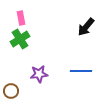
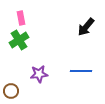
green cross: moved 1 px left, 1 px down
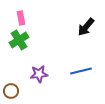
blue line: rotated 15 degrees counterclockwise
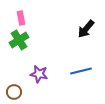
black arrow: moved 2 px down
purple star: rotated 18 degrees clockwise
brown circle: moved 3 px right, 1 px down
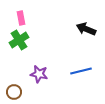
black arrow: rotated 72 degrees clockwise
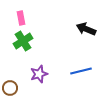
green cross: moved 4 px right, 1 px down
purple star: rotated 30 degrees counterclockwise
brown circle: moved 4 px left, 4 px up
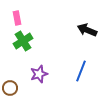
pink rectangle: moved 4 px left
black arrow: moved 1 px right, 1 px down
blue line: rotated 55 degrees counterclockwise
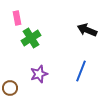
green cross: moved 8 px right, 3 px up
